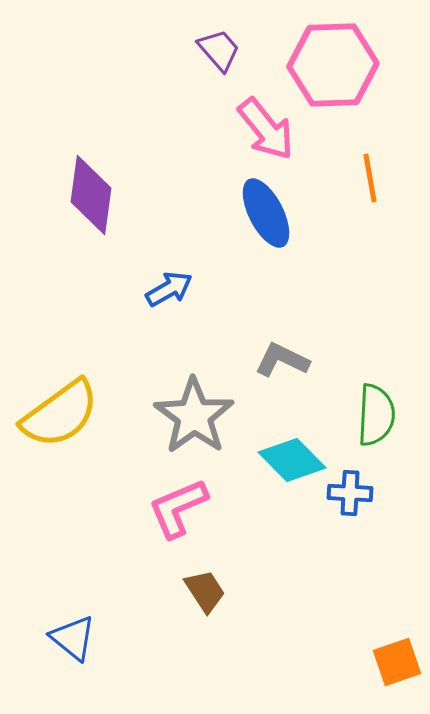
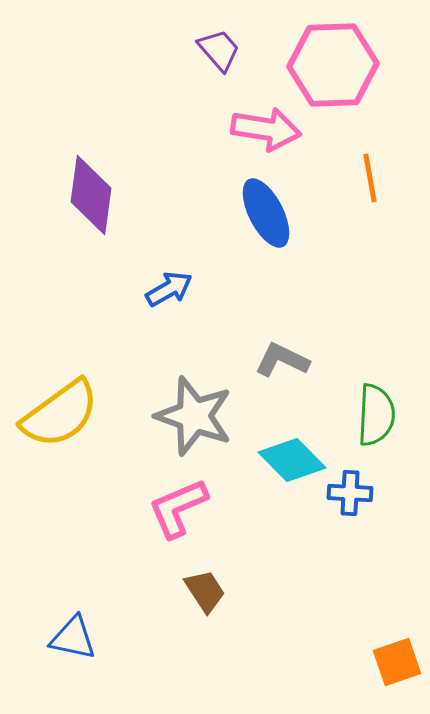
pink arrow: rotated 42 degrees counterclockwise
gray star: rotated 16 degrees counterclockwise
blue triangle: rotated 27 degrees counterclockwise
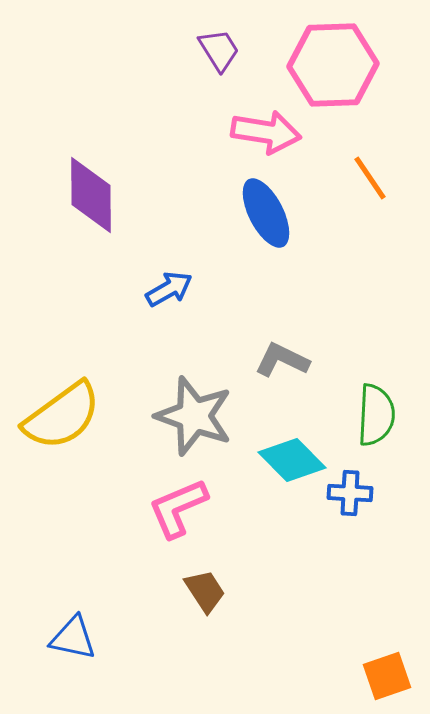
purple trapezoid: rotated 9 degrees clockwise
pink arrow: moved 3 px down
orange line: rotated 24 degrees counterclockwise
purple diamond: rotated 8 degrees counterclockwise
yellow semicircle: moved 2 px right, 2 px down
orange square: moved 10 px left, 14 px down
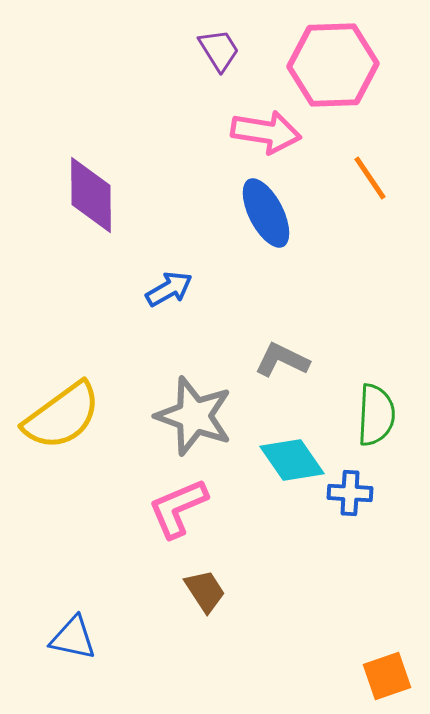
cyan diamond: rotated 10 degrees clockwise
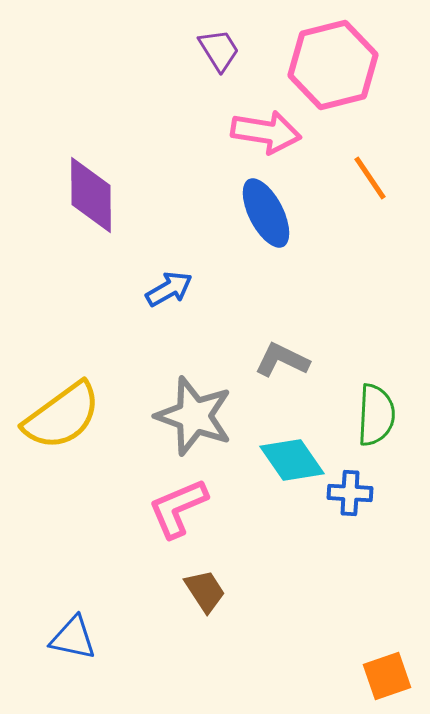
pink hexagon: rotated 12 degrees counterclockwise
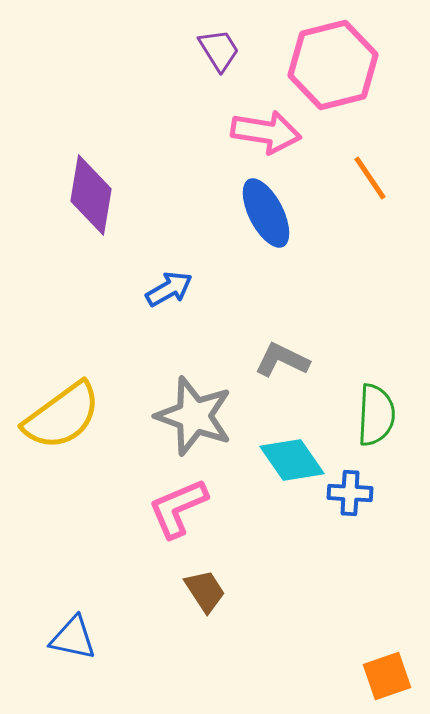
purple diamond: rotated 10 degrees clockwise
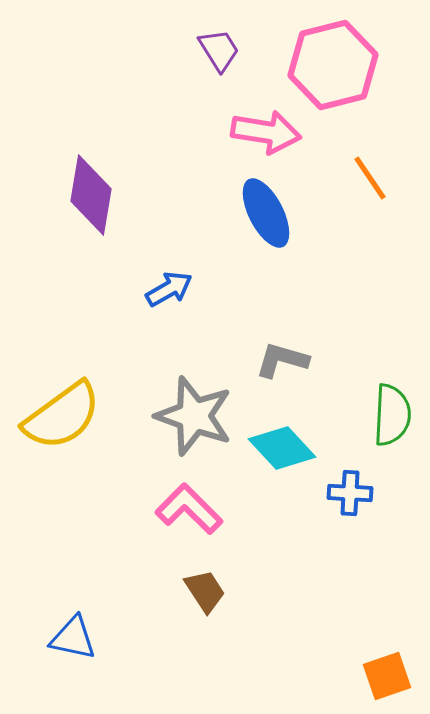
gray L-shape: rotated 10 degrees counterclockwise
green semicircle: moved 16 px right
cyan diamond: moved 10 px left, 12 px up; rotated 8 degrees counterclockwise
pink L-shape: moved 11 px right, 1 px down; rotated 68 degrees clockwise
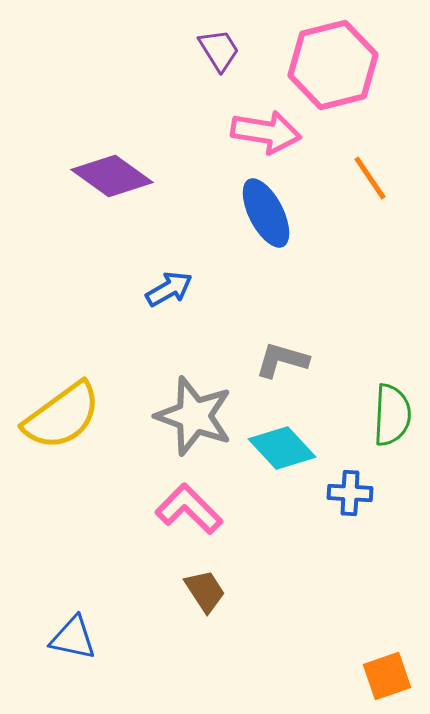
purple diamond: moved 21 px right, 19 px up; rotated 64 degrees counterclockwise
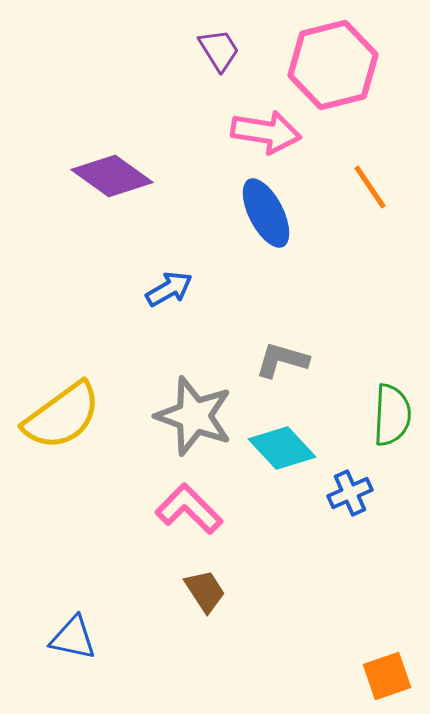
orange line: moved 9 px down
blue cross: rotated 27 degrees counterclockwise
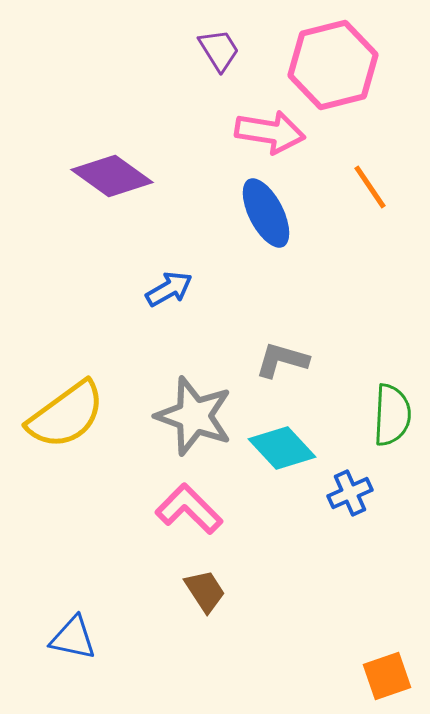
pink arrow: moved 4 px right
yellow semicircle: moved 4 px right, 1 px up
